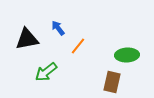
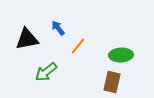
green ellipse: moved 6 px left
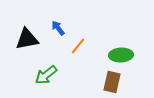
green arrow: moved 3 px down
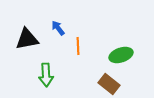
orange line: rotated 42 degrees counterclockwise
green ellipse: rotated 15 degrees counterclockwise
green arrow: rotated 55 degrees counterclockwise
brown rectangle: moved 3 px left, 2 px down; rotated 65 degrees counterclockwise
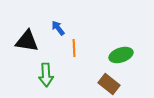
black triangle: moved 2 px down; rotated 20 degrees clockwise
orange line: moved 4 px left, 2 px down
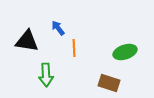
green ellipse: moved 4 px right, 3 px up
brown rectangle: moved 1 px up; rotated 20 degrees counterclockwise
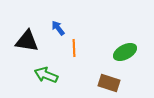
green ellipse: rotated 10 degrees counterclockwise
green arrow: rotated 115 degrees clockwise
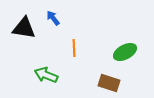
blue arrow: moved 5 px left, 10 px up
black triangle: moved 3 px left, 13 px up
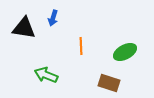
blue arrow: rotated 126 degrees counterclockwise
orange line: moved 7 px right, 2 px up
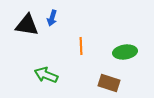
blue arrow: moved 1 px left
black triangle: moved 3 px right, 3 px up
green ellipse: rotated 20 degrees clockwise
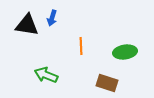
brown rectangle: moved 2 px left
